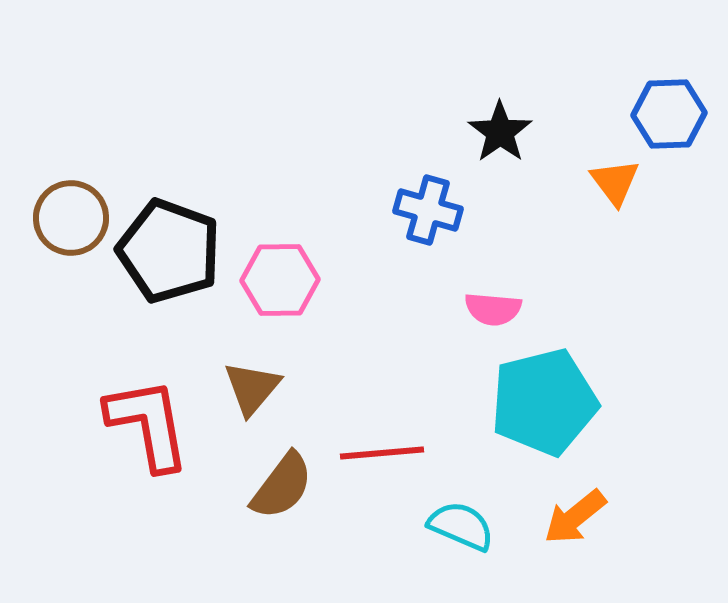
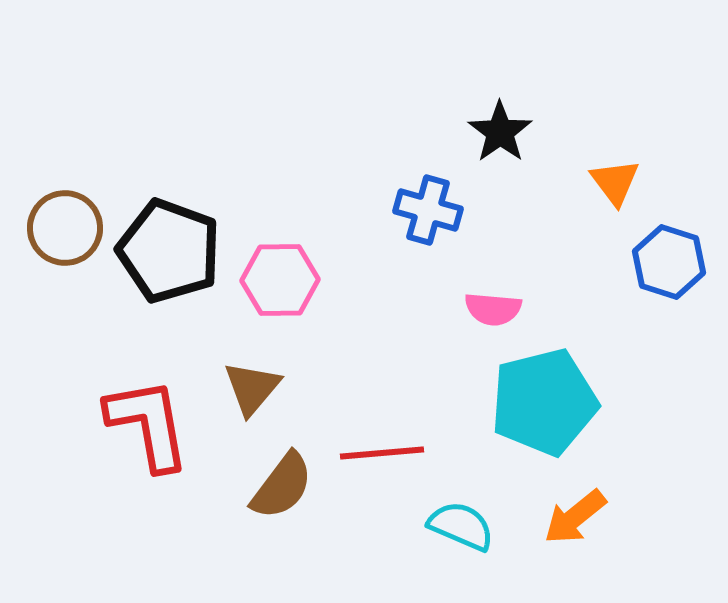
blue hexagon: moved 148 px down; rotated 20 degrees clockwise
brown circle: moved 6 px left, 10 px down
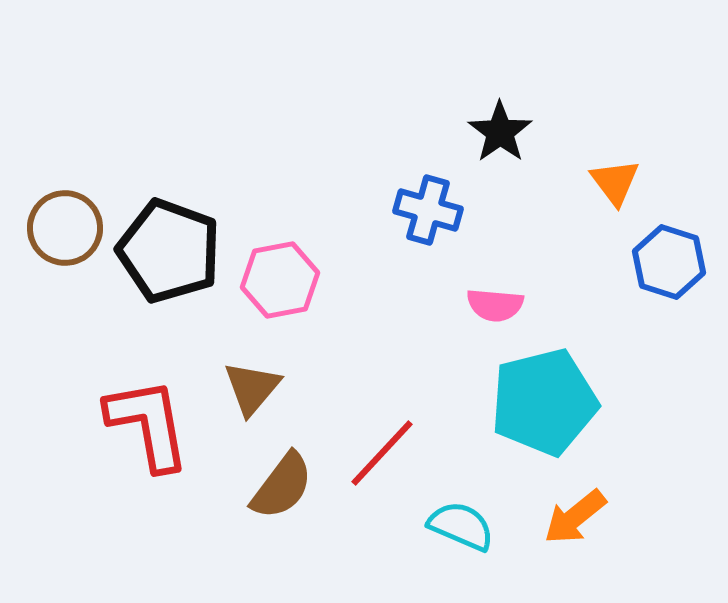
pink hexagon: rotated 10 degrees counterclockwise
pink semicircle: moved 2 px right, 4 px up
red line: rotated 42 degrees counterclockwise
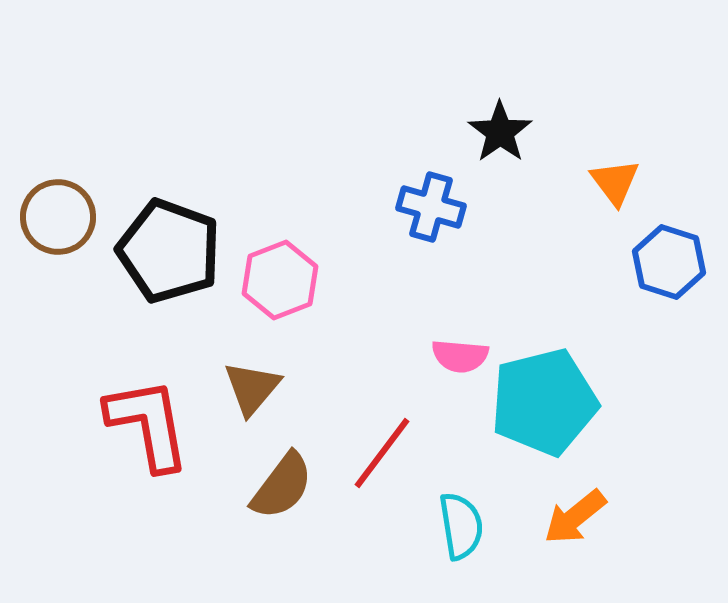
blue cross: moved 3 px right, 3 px up
brown circle: moved 7 px left, 11 px up
pink hexagon: rotated 10 degrees counterclockwise
pink semicircle: moved 35 px left, 51 px down
red line: rotated 6 degrees counterclockwise
cyan semicircle: rotated 58 degrees clockwise
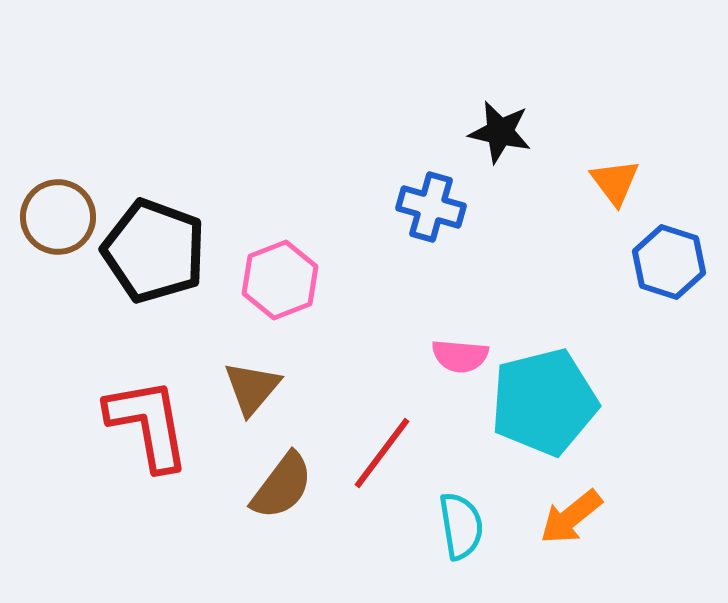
black star: rotated 24 degrees counterclockwise
black pentagon: moved 15 px left
orange arrow: moved 4 px left
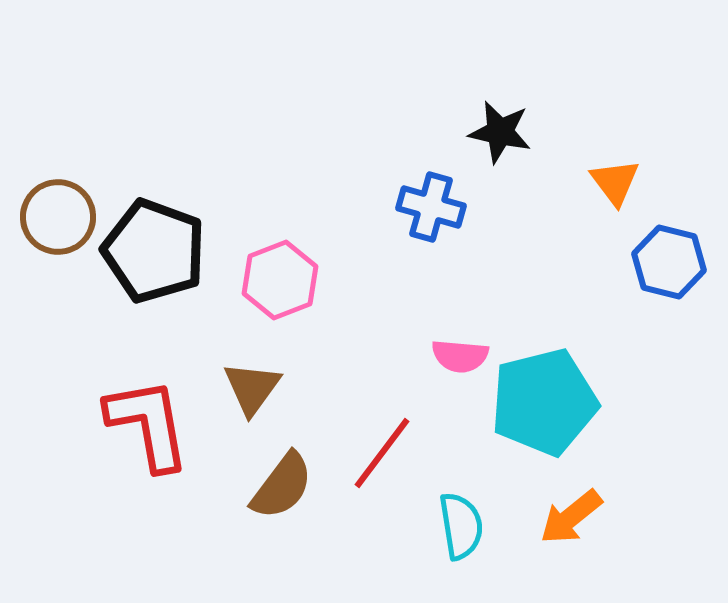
blue hexagon: rotated 4 degrees counterclockwise
brown triangle: rotated 4 degrees counterclockwise
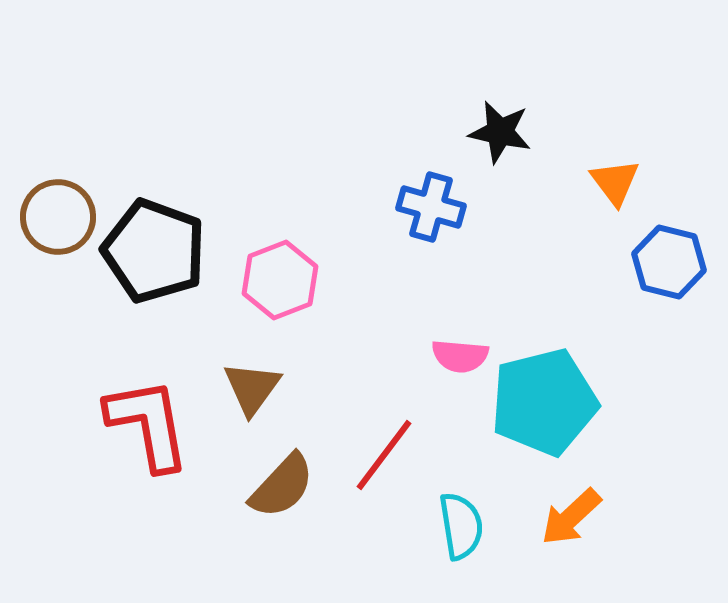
red line: moved 2 px right, 2 px down
brown semicircle: rotated 6 degrees clockwise
orange arrow: rotated 4 degrees counterclockwise
